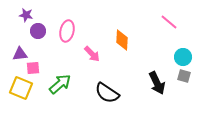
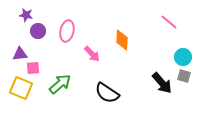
black arrow: moved 5 px right; rotated 15 degrees counterclockwise
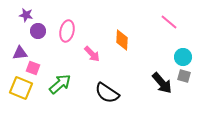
purple triangle: moved 1 px up
pink square: rotated 24 degrees clockwise
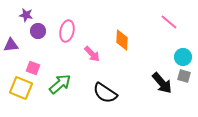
purple triangle: moved 9 px left, 8 px up
black semicircle: moved 2 px left
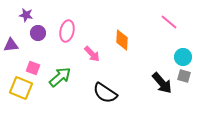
purple circle: moved 2 px down
green arrow: moved 7 px up
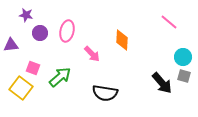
purple circle: moved 2 px right
yellow square: rotated 15 degrees clockwise
black semicircle: rotated 25 degrees counterclockwise
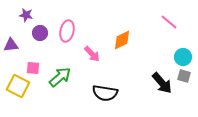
orange diamond: rotated 60 degrees clockwise
pink square: rotated 16 degrees counterclockwise
yellow square: moved 3 px left, 2 px up; rotated 10 degrees counterclockwise
